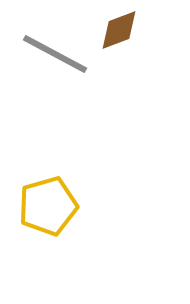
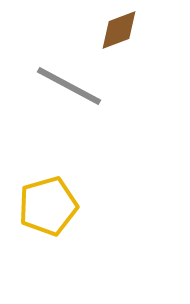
gray line: moved 14 px right, 32 px down
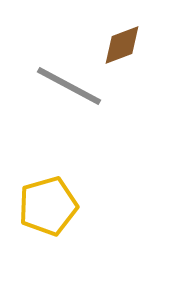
brown diamond: moved 3 px right, 15 px down
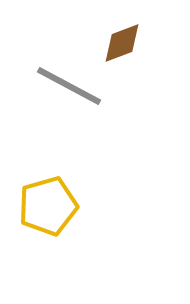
brown diamond: moved 2 px up
